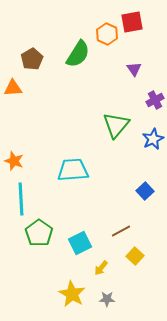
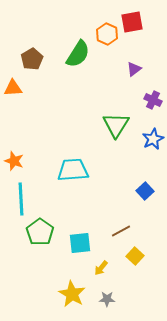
purple triangle: rotated 28 degrees clockwise
purple cross: moved 2 px left; rotated 36 degrees counterclockwise
green triangle: rotated 8 degrees counterclockwise
green pentagon: moved 1 px right, 1 px up
cyan square: rotated 20 degrees clockwise
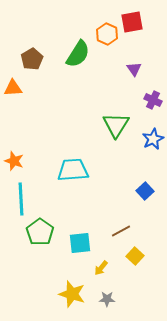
purple triangle: rotated 28 degrees counterclockwise
yellow star: rotated 12 degrees counterclockwise
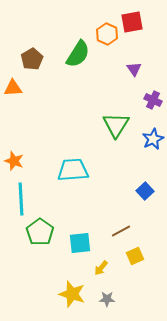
yellow square: rotated 24 degrees clockwise
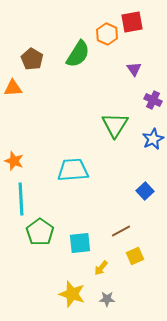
brown pentagon: rotated 10 degrees counterclockwise
green triangle: moved 1 px left
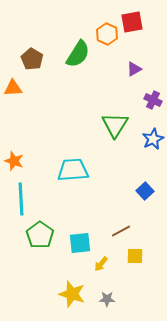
purple triangle: rotated 35 degrees clockwise
green pentagon: moved 3 px down
yellow square: rotated 24 degrees clockwise
yellow arrow: moved 4 px up
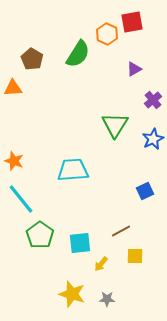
purple cross: rotated 24 degrees clockwise
blue square: rotated 18 degrees clockwise
cyan line: rotated 36 degrees counterclockwise
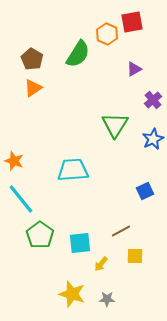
orange triangle: moved 20 px right; rotated 30 degrees counterclockwise
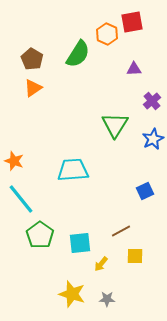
purple triangle: rotated 28 degrees clockwise
purple cross: moved 1 px left, 1 px down
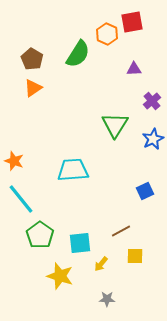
yellow star: moved 12 px left, 18 px up
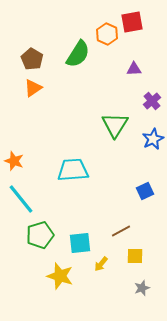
green pentagon: rotated 20 degrees clockwise
gray star: moved 35 px right, 11 px up; rotated 21 degrees counterclockwise
